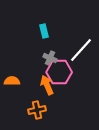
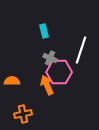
white line: rotated 24 degrees counterclockwise
orange cross: moved 14 px left, 4 px down
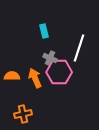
white line: moved 2 px left, 2 px up
orange semicircle: moved 5 px up
orange arrow: moved 12 px left, 7 px up
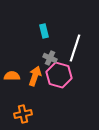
white line: moved 4 px left
pink hexagon: moved 3 px down; rotated 15 degrees clockwise
orange arrow: moved 2 px up; rotated 42 degrees clockwise
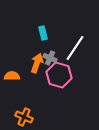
cyan rectangle: moved 1 px left, 2 px down
white line: rotated 16 degrees clockwise
orange arrow: moved 2 px right, 13 px up
orange cross: moved 1 px right, 3 px down; rotated 36 degrees clockwise
